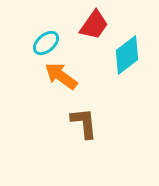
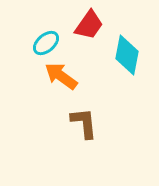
red trapezoid: moved 5 px left
cyan diamond: rotated 42 degrees counterclockwise
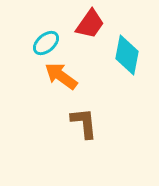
red trapezoid: moved 1 px right, 1 px up
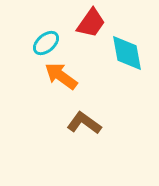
red trapezoid: moved 1 px right, 1 px up
cyan diamond: moved 2 px up; rotated 21 degrees counterclockwise
brown L-shape: rotated 48 degrees counterclockwise
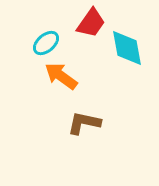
cyan diamond: moved 5 px up
brown L-shape: rotated 24 degrees counterclockwise
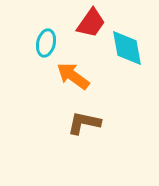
cyan ellipse: rotated 36 degrees counterclockwise
orange arrow: moved 12 px right
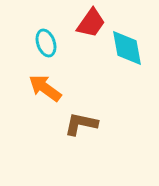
cyan ellipse: rotated 32 degrees counterclockwise
orange arrow: moved 28 px left, 12 px down
brown L-shape: moved 3 px left, 1 px down
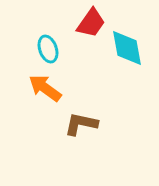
cyan ellipse: moved 2 px right, 6 px down
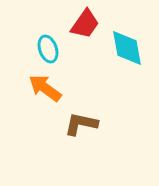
red trapezoid: moved 6 px left, 1 px down
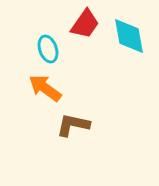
cyan diamond: moved 2 px right, 12 px up
brown L-shape: moved 8 px left, 1 px down
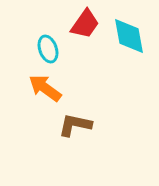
brown L-shape: moved 2 px right
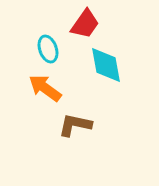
cyan diamond: moved 23 px left, 29 px down
